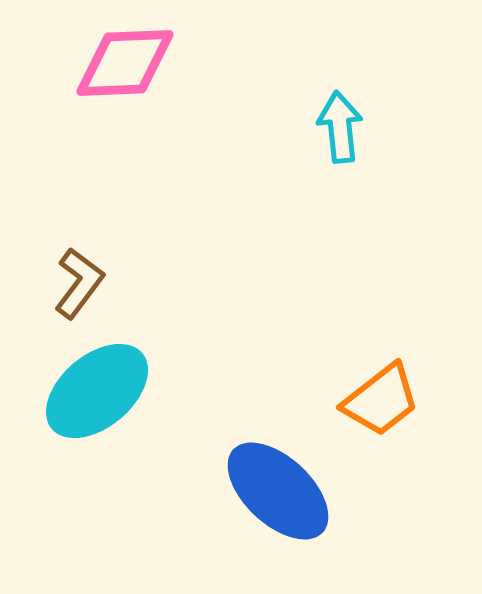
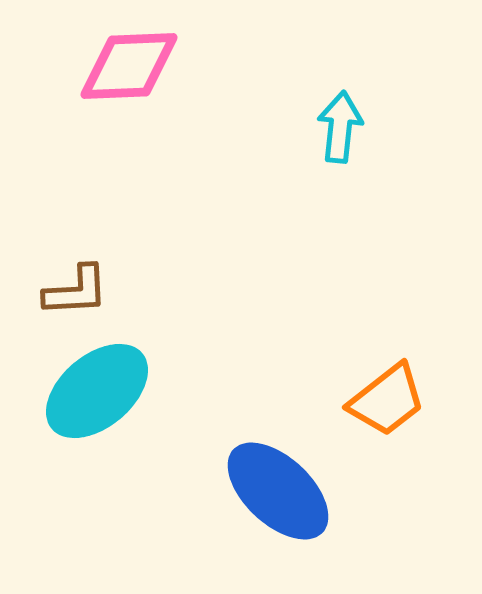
pink diamond: moved 4 px right, 3 px down
cyan arrow: rotated 12 degrees clockwise
brown L-shape: moved 3 px left, 8 px down; rotated 50 degrees clockwise
orange trapezoid: moved 6 px right
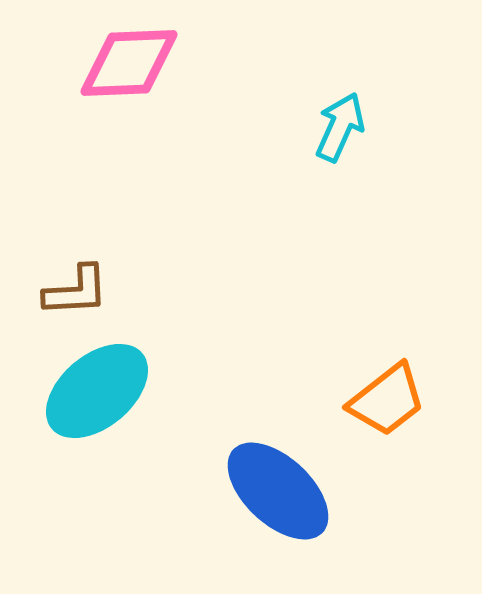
pink diamond: moved 3 px up
cyan arrow: rotated 18 degrees clockwise
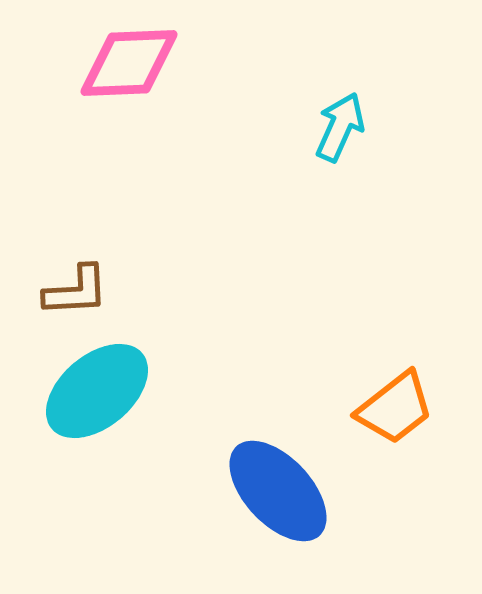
orange trapezoid: moved 8 px right, 8 px down
blue ellipse: rotated 4 degrees clockwise
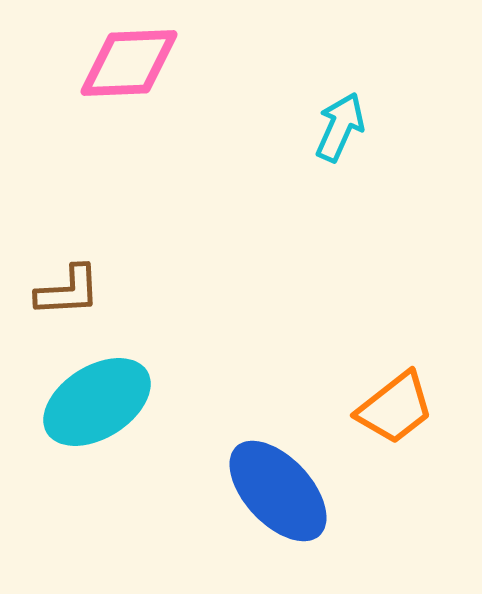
brown L-shape: moved 8 px left
cyan ellipse: moved 11 px down; rotated 8 degrees clockwise
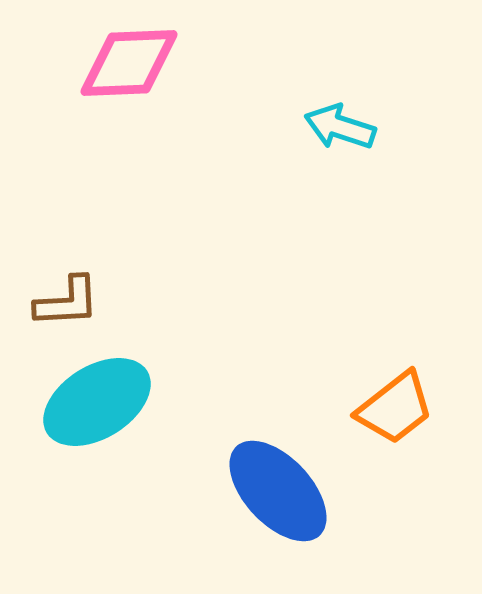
cyan arrow: rotated 96 degrees counterclockwise
brown L-shape: moved 1 px left, 11 px down
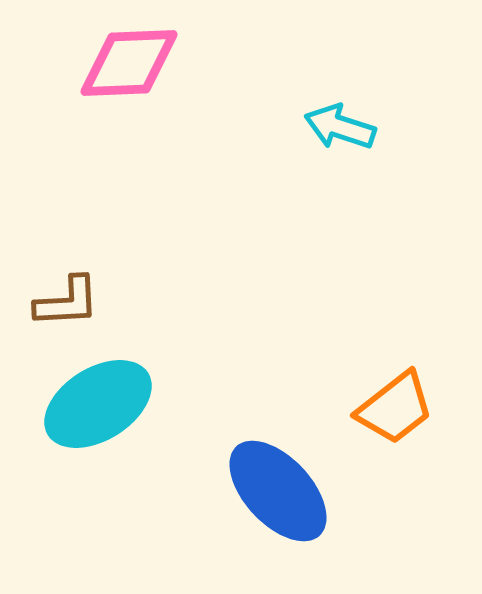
cyan ellipse: moved 1 px right, 2 px down
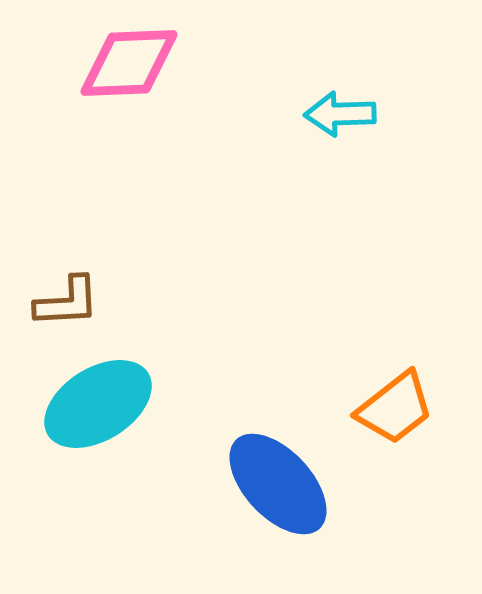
cyan arrow: moved 13 px up; rotated 20 degrees counterclockwise
blue ellipse: moved 7 px up
